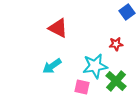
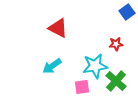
pink square: rotated 21 degrees counterclockwise
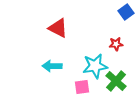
blue square: moved 1 px left
cyan arrow: rotated 36 degrees clockwise
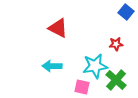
blue square: rotated 14 degrees counterclockwise
green cross: moved 1 px up
pink square: rotated 21 degrees clockwise
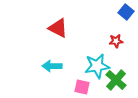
red star: moved 3 px up
cyan star: moved 2 px right
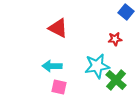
red star: moved 1 px left, 2 px up
pink square: moved 23 px left
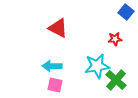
pink square: moved 4 px left, 2 px up
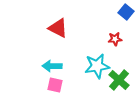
green cross: moved 3 px right
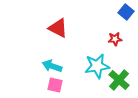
cyan arrow: rotated 18 degrees clockwise
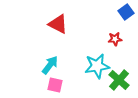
blue square: rotated 14 degrees clockwise
red triangle: moved 4 px up
cyan arrow: moved 2 px left, 1 px up; rotated 108 degrees clockwise
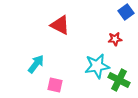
red triangle: moved 2 px right, 1 px down
cyan arrow: moved 14 px left, 1 px up
green cross: rotated 15 degrees counterclockwise
